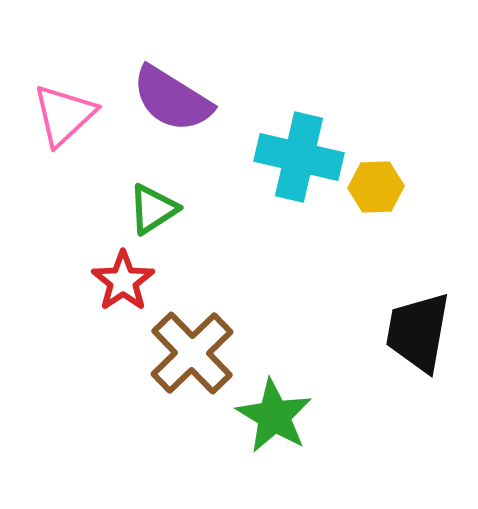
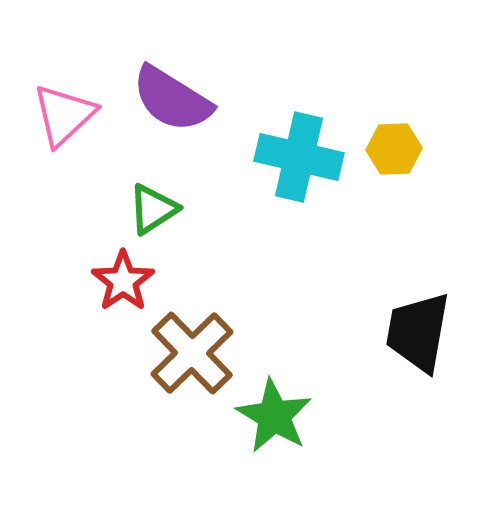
yellow hexagon: moved 18 px right, 38 px up
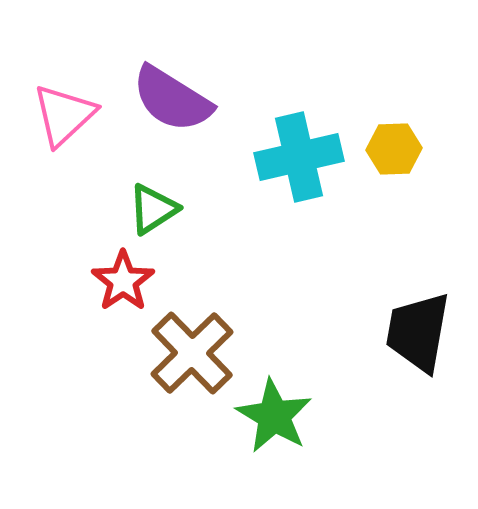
cyan cross: rotated 26 degrees counterclockwise
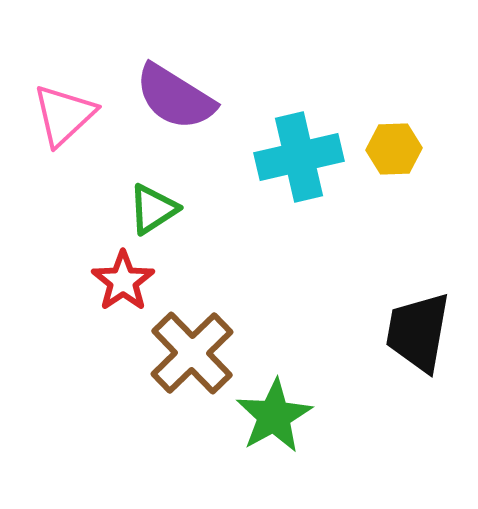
purple semicircle: moved 3 px right, 2 px up
green star: rotated 12 degrees clockwise
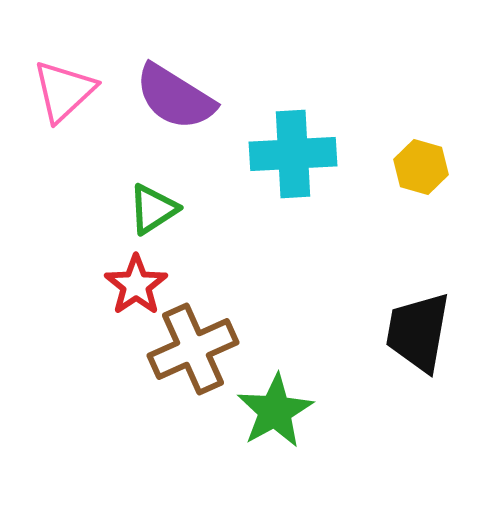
pink triangle: moved 24 px up
yellow hexagon: moved 27 px right, 18 px down; rotated 18 degrees clockwise
cyan cross: moved 6 px left, 3 px up; rotated 10 degrees clockwise
red star: moved 13 px right, 4 px down
brown cross: moved 1 px right, 4 px up; rotated 20 degrees clockwise
green star: moved 1 px right, 5 px up
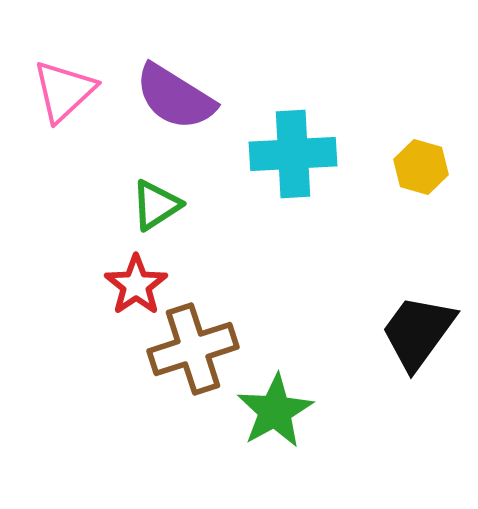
green triangle: moved 3 px right, 4 px up
black trapezoid: rotated 26 degrees clockwise
brown cross: rotated 6 degrees clockwise
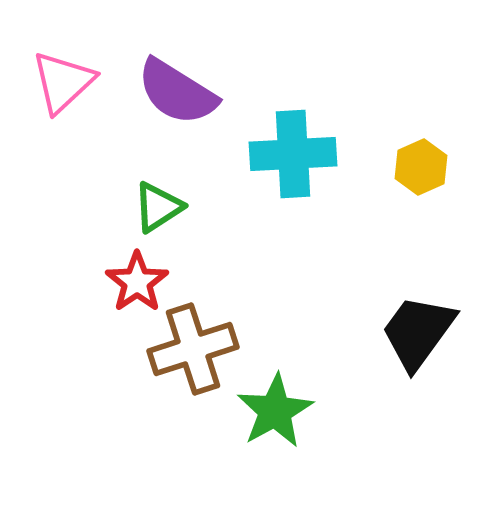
pink triangle: moved 1 px left, 9 px up
purple semicircle: moved 2 px right, 5 px up
yellow hexagon: rotated 20 degrees clockwise
green triangle: moved 2 px right, 2 px down
red star: moved 1 px right, 3 px up
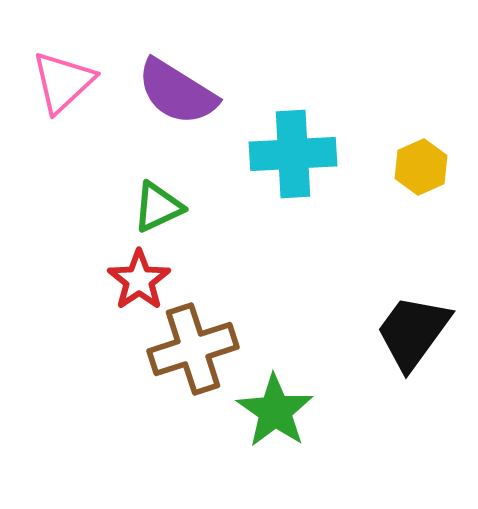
green triangle: rotated 8 degrees clockwise
red star: moved 2 px right, 2 px up
black trapezoid: moved 5 px left
green star: rotated 8 degrees counterclockwise
